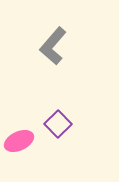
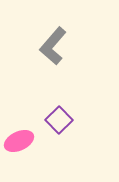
purple square: moved 1 px right, 4 px up
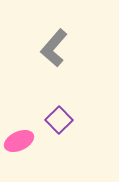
gray L-shape: moved 1 px right, 2 px down
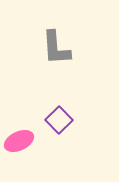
gray L-shape: moved 2 px right; rotated 45 degrees counterclockwise
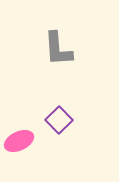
gray L-shape: moved 2 px right, 1 px down
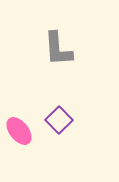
pink ellipse: moved 10 px up; rotated 76 degrees clockwise
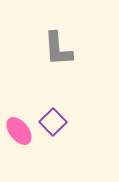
purple square: moved 6 px left, 2 px down
